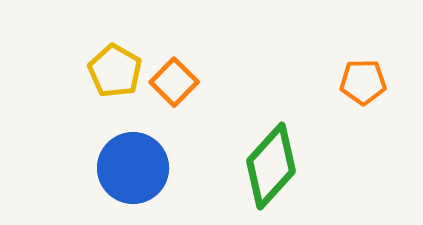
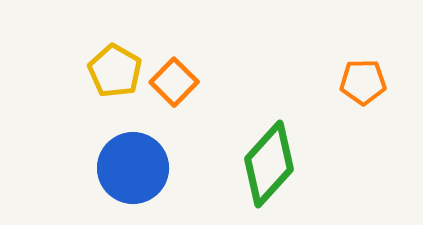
green diamond: moved 2 px left, 2 px up
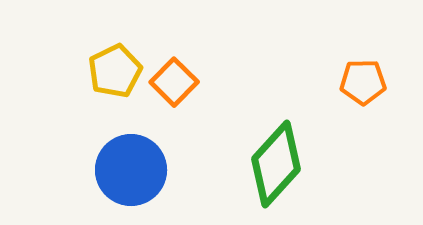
yellow pentagon: rotated 16 degrees clockwise
green diamond: moved 7 px right
blue circle: moved 2 px left, 2 px down
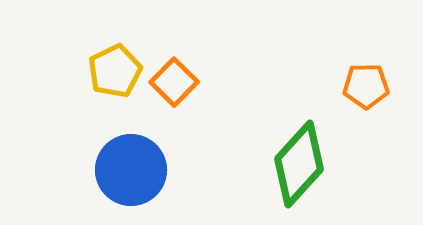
orange pentagon: moved 3 px right, 4 px down
green diamond: moved 23 px right
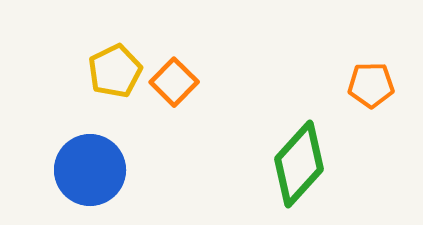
orange pentagon: moved 5 px right, 1 px up
blue circle: moved 41 px left
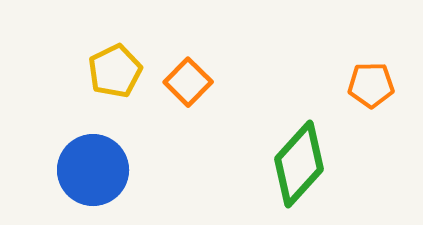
orange square: moved 14 px right
blue circle: moved 3 px right
